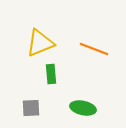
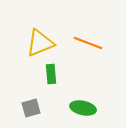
orange line: moved 6 px left, 6 px up
gray square: rotated 12 degrees counterclockwise
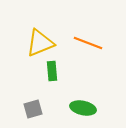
green rectangle: moved 1 px right, 3 px up
gray square: moved 2 px right, 1 px down
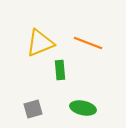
green rectangle: moved 8 px right, 1 px up
